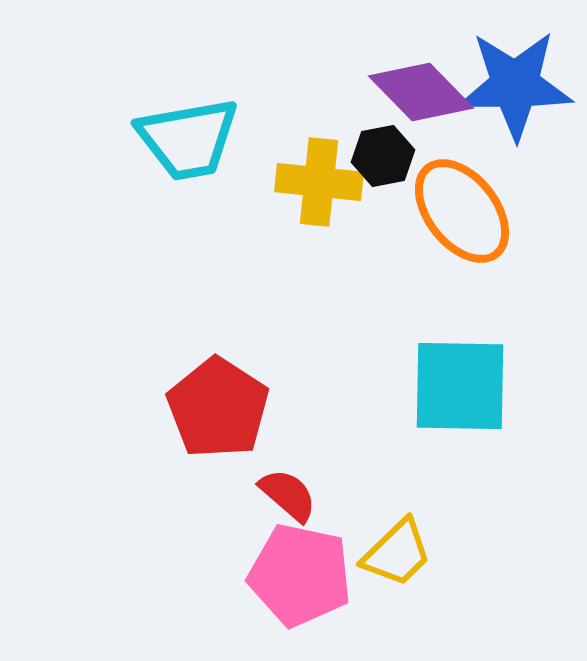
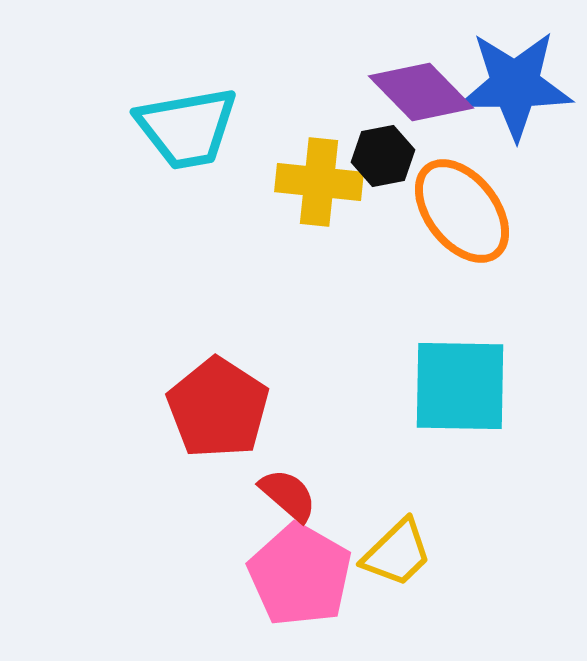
cyan trapezoid: moved 1 px left, 11 px up
pink pentagon: rotated 18 degrees clockwise
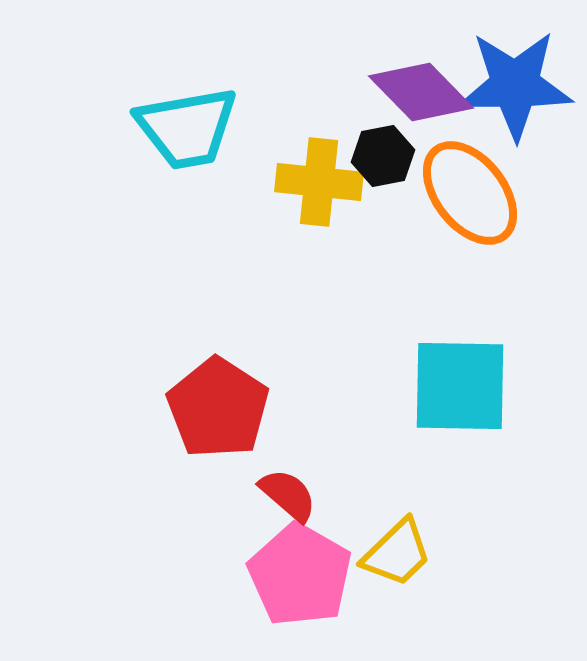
orange ellipse: moved 8 px right, 18 px up
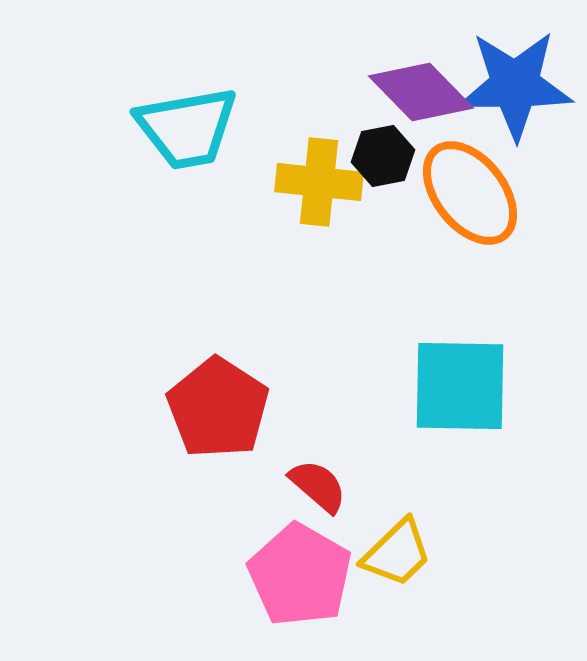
red semicircle: moved 30 px right, 9 px up
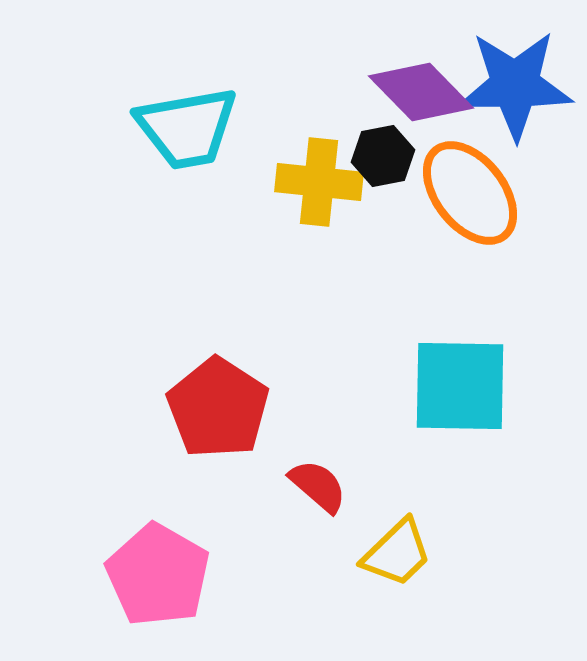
pink pentagon: moved 142 px left
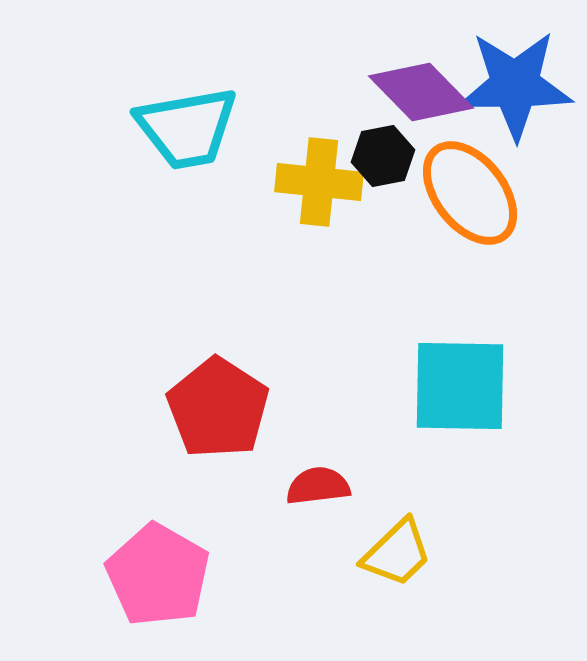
red semicircle: rotated 48 degrees counterclockwise
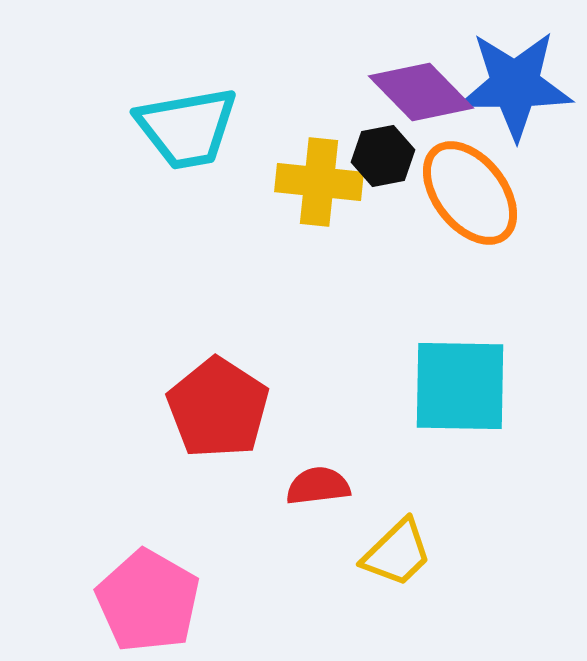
pink pentagon: moved 10 px left, 26 px down
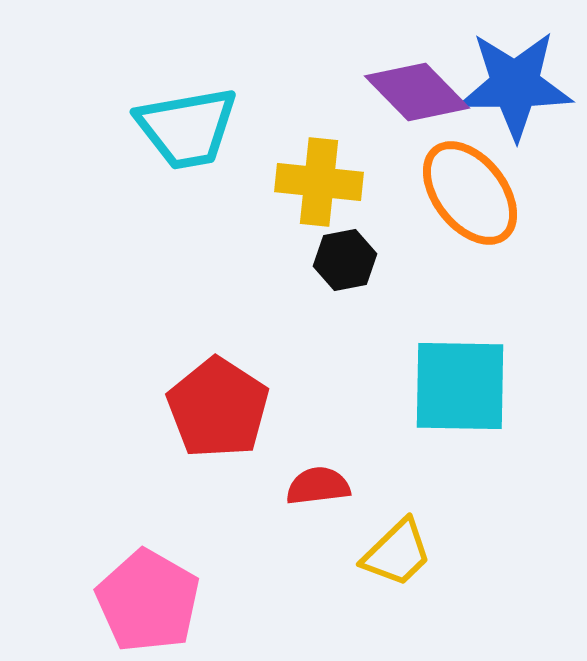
purple diamond: moved 4 px left
black hexagon: moved 38 px left, 104 px down
